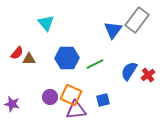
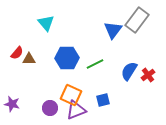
purple circle: moved 11 px down
purple triangle: rotated 15 degrees counterclockwise
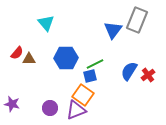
gray rectangle: rotated 15 degrees counterclockwise
blue hexagon: moved 1 px left
orange square: moved 12 px right; rotated 10 degrees clockwise
blue square: moved 13 px left, 24 px up
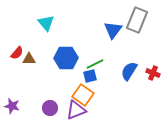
red cross: moved 5 px right, 2 px up; rotated 32 degrees counterclockwise
purple star: moved 2 px down
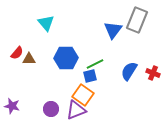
purple circle: moved 1 px right, 1 px down
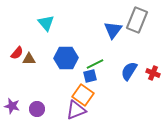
purple circle: moved 14 px left
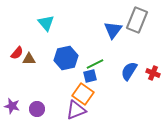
blue hexagon: rotated 10 degrees counterclockwise
orange square: moved 1 px up
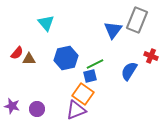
red cross: moved 2 px left, 17 px up
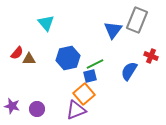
blue hexagon: moved 2 px right
orange square: moved 1 px right; rotated 15 degrees clockwise
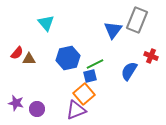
purple star: moved 4 px right, 3 px up
